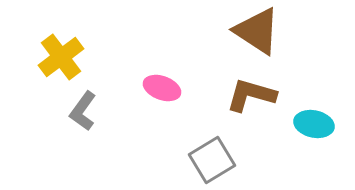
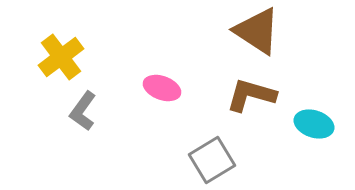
cyan ellipse: rotated 6 degrees clockwise
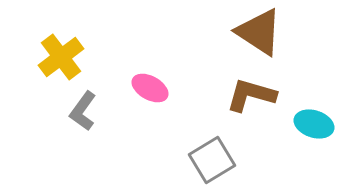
brown triangle: moved 2 px right, 1 px down
pink ellipse: moved 12 px left; rotated 9 degrees clockwise
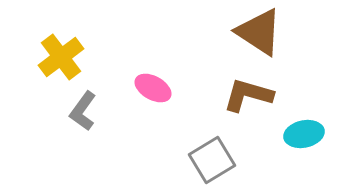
pink ellipse: moved 3 px right
brown L-shape: moved 3 px left
cyan ellipse: moved 10 px left, 10 px down; rotated 30 degrees counterclockwise
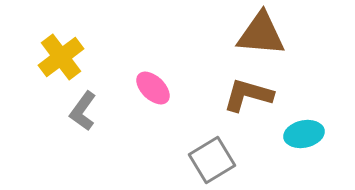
brown triangle: moved 2 px right, 2 px down; rotated 28 degrees counterclockwise
pink ellipse: rotated 15 degrees clockwise
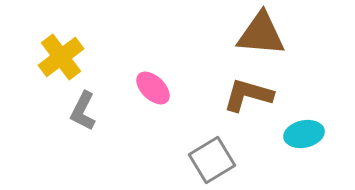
gray L-shape: rotated 9 degrees counterclockwise
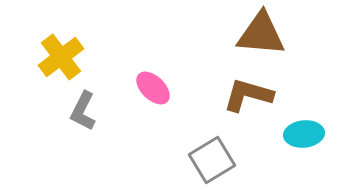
cyan ellipse: rotated 6 degrees clockwise
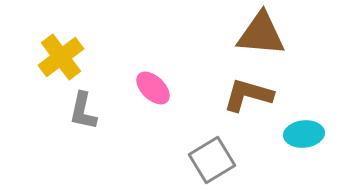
gray L-shape: rotated 15 degrees counterclockwise
